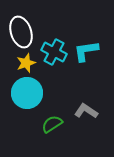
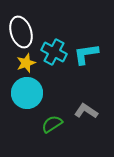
cyan L-shape: moved 3 px down
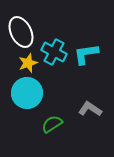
white ellipse: rotated 8 degrees counterclockwise
yellow star: moved 2 px right
gray L-shape: moved 4 px right, 2 px up
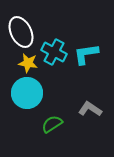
yellow star: rotated 30 degrees clockwise
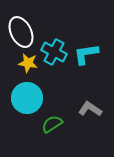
cyan circle: moved 5 px down
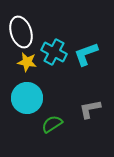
white ellipse: rotated 8 degrees clockwise
cyan L-shape: rotated 12 degrees counterclockwise
yellow star: moved 1 px left, 1 px up
gray L-shape: rotated 45 degrees counterclockwise
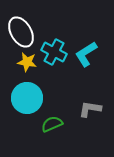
white ellipse: rotated 12 degrees counterclockwise
cyan L-shape: rotated 12 degrees counterclockwise
gray L-shape: rotated 20 degrees clockwise
green semicircle: rotated 10 degrees clockwise
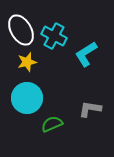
white ellipse: moved 2 px up
cyan cross: moved 16 px up
yellow star: rotated 24 degrees counterclockwise
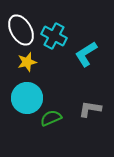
green semicircle: moved 1 px left, 6 px up
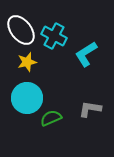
white ellipse: rotated 8 degrees counterclockwise
